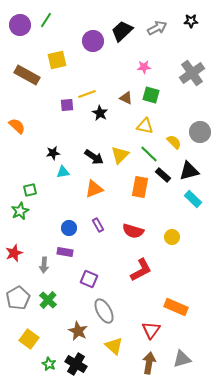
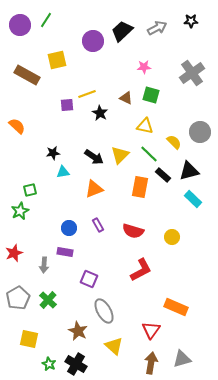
yellow square at (29, 339): rotated 24 degrees counterclockwise
brown arrow at (149, 363): moved 2 px right
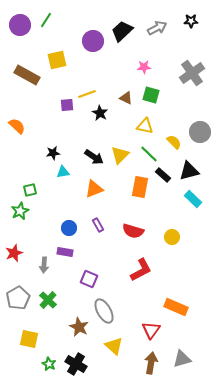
brown star at (78, 331): moved 1 px right, 4 px up
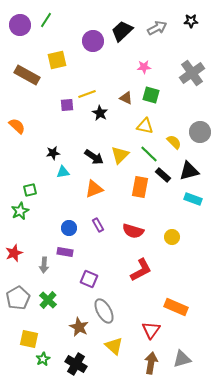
cyan rectangle at (193, 199): rotated 24 degrees counterclockwise
green star at (49, 364): moved 6 px left, 5 px up; rotated 16 degrees clockwise
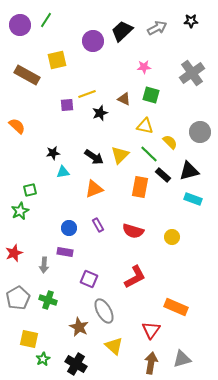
brown triangle at (126, 98): moved 2 px left, 1 px down
black star at (100, 113): rotated 21 degrees clockwise
yellow semicircle at (174, 142): moved 4 px left
red L-shape at (141, 270): moved 6 px left, 7 px down
green cross at (48, 300): rotated 24 degrees counterclockwise
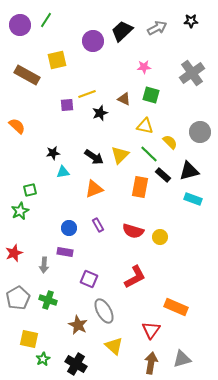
yellow circle at (172, 237): moved 12 px left
brown star at (79, 327): moved 1 px left, 2 px up
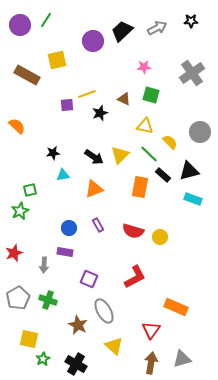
cyan triangle at (63, 172): moved 3 px down
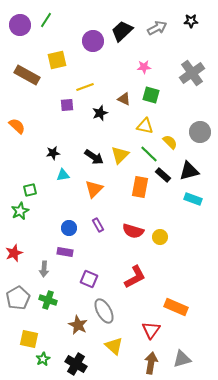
yellow line at (87, 94): moved 2 px left, 7 px up
orange triangle at (94, 189): rotated 24 degrees counterclockwise
gray arrow at (44, 265): moved 4 px down
